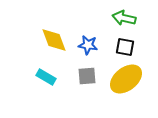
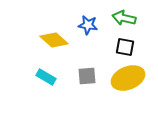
yellow diamond: rotated 28 degrees counterclockwise
blue star: moved 20 px up
yellow ellipse: moved 2 px right, 1 px up; rotated 16 degrees clockwise
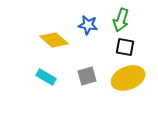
green arrow: moved 3 px left, 2 px down; rotated 85 degrees counterclockwise
gray square: rotated 12 degrees counterclockwise
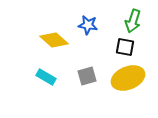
green arrow: moved 12 px right, 1 px down
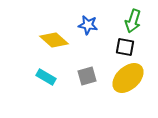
yellow ellipse: rotated 20 degrees counterclockwise
